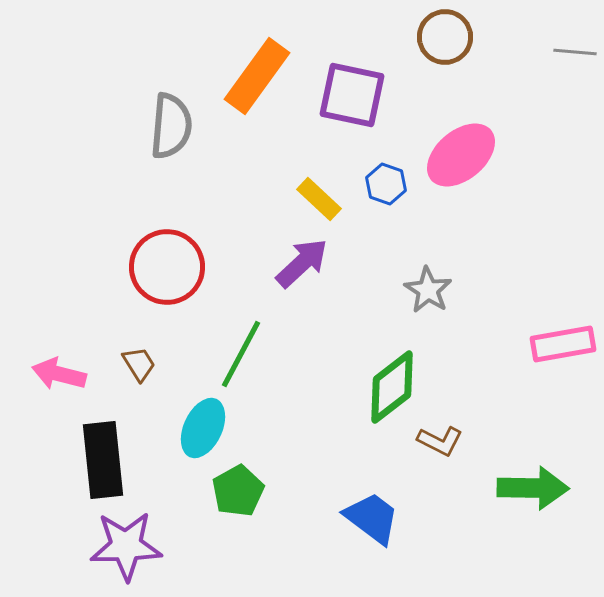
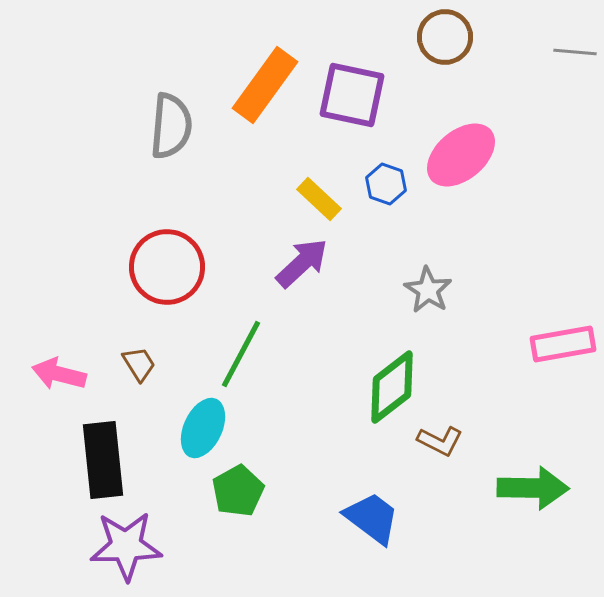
orange rectangle: moved 8 px right, 9 px down
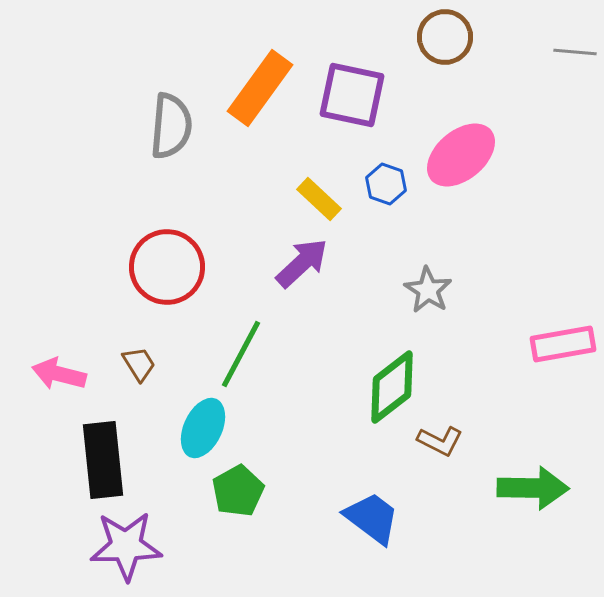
orange rectangle: moved 5 px left, 3 px down
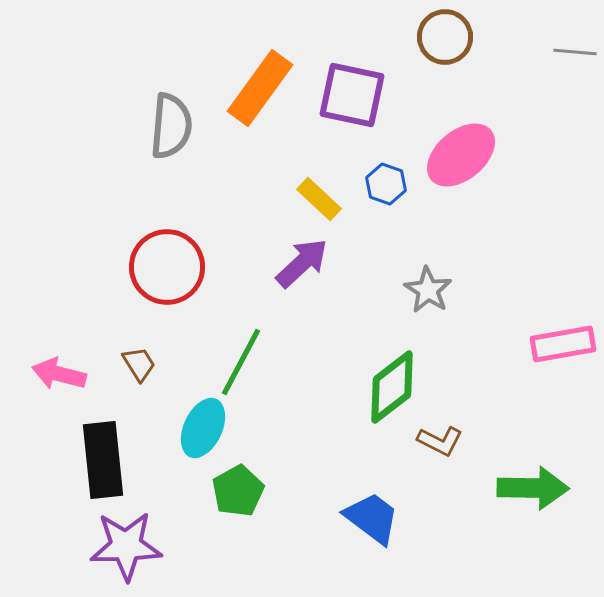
green line: moved 8 px down
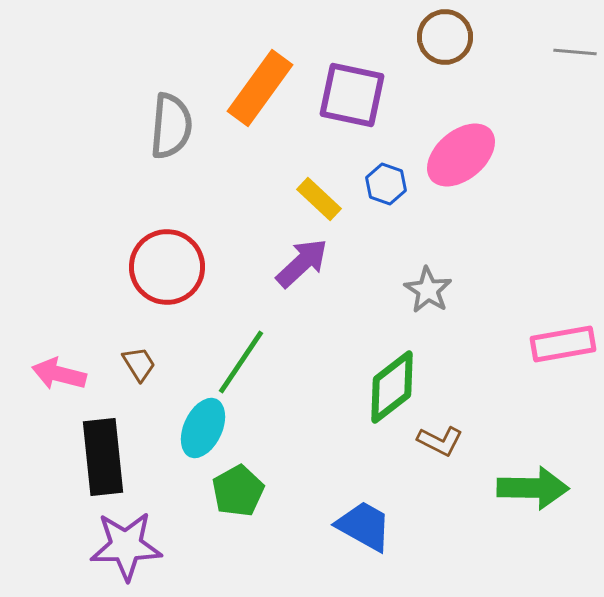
green line: rotated 6 degrees clockwise
black rectangle: moved 3 px up
blue trapezoid: moved 8 px left, 8 px down; rotated 8 degrees counterclockwise
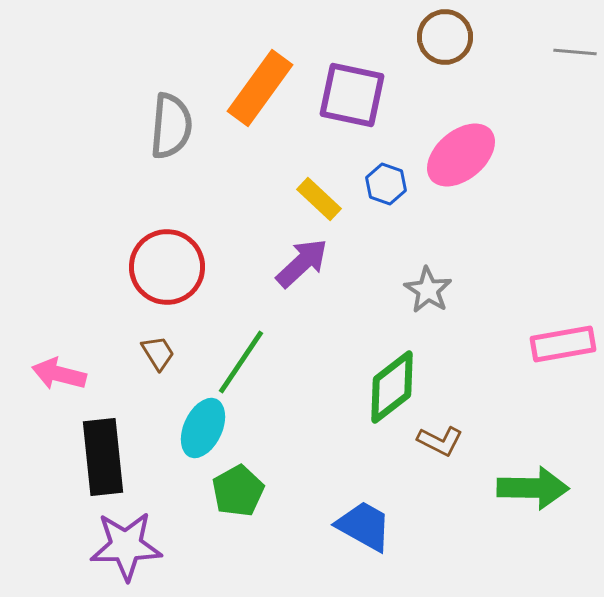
brown trapezoid: moved 19 px right, 11 px up
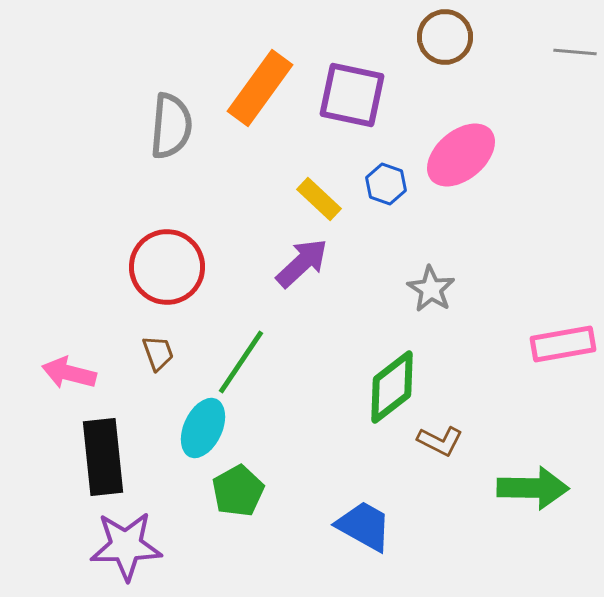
gray star: moved 3 px right, 1 px up
brown trapezoid: rotated 12 degrees clockwise
pink arrow: moved 10 px right, 1 px up
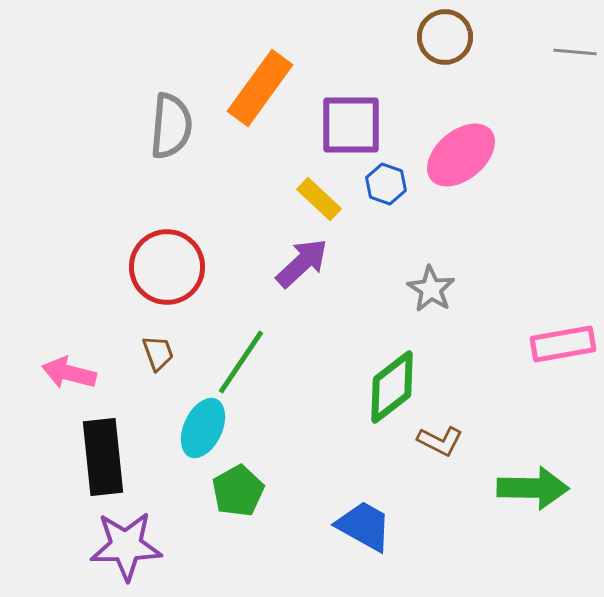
purple square: moved 1 px left, 30 px down; rotated 12 degrees counterclockwise
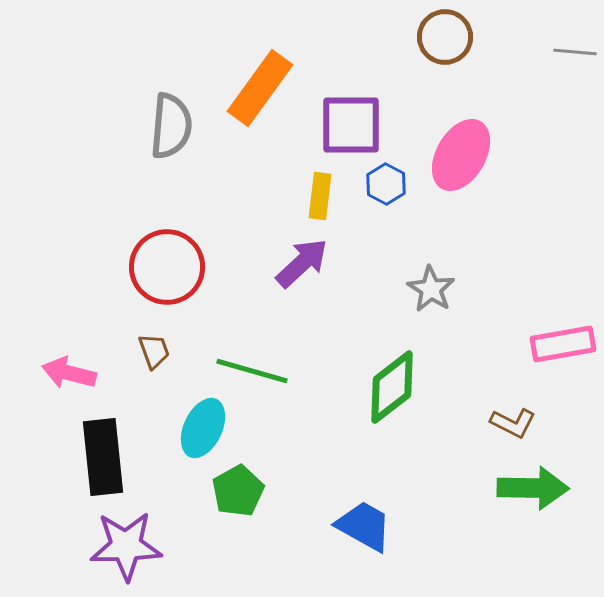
pink ellipse: rotated 20 degrees counterclockwise
blue hexagon: rotated 9 degrees clockwise
yellow rectangle: moved 1 px right, 3 px up; rotated 54 degrees clockwise
brown trapezoid: moved 4 px left, 2 px up
green line: moved 11 px right, 9 px down; rotated 72 degrees clockwise
brown L-shape: moved 73 px right, 18 px up
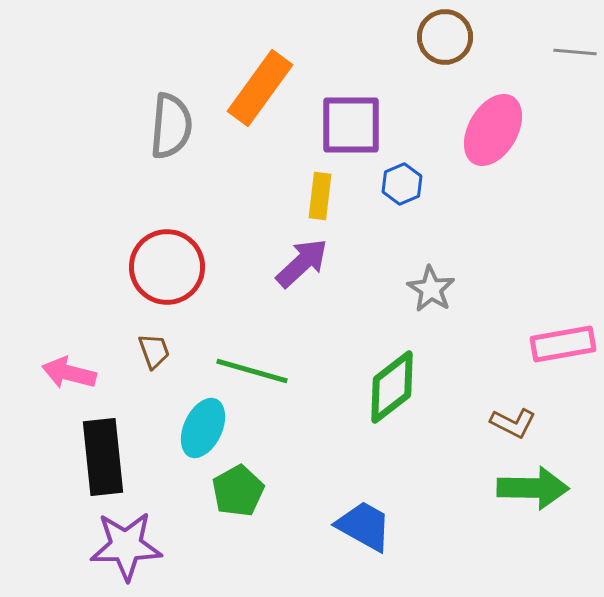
pink ellipse: moved 32 px right, 25 px up
blue hexagon: moved 16 px right; rotated 9 degrees clockwise
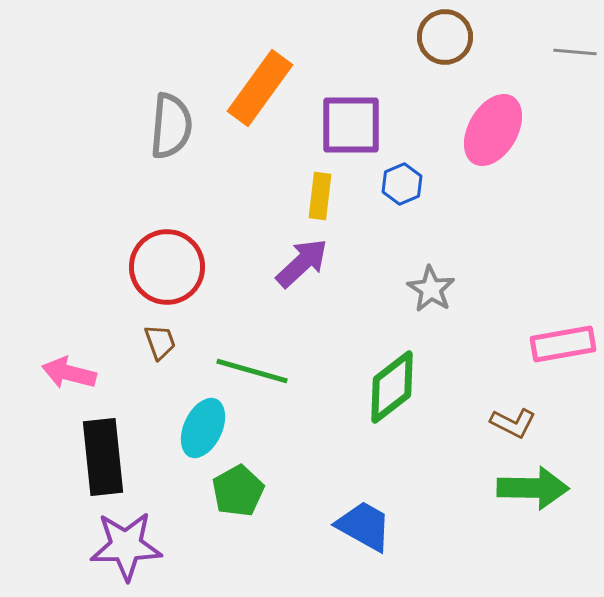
brown trapezoid: moved 6 px right, 9 px up
